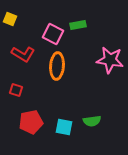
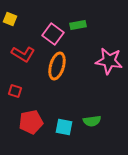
pink square: rotated 10 degrees clockwise
pink star: moved 1 px left, 1 px down
orange ellipse: rotated 12 degrees clockwise
red square: moved 1 px left, 1 px down
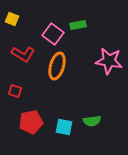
yellow square: moved 2 px right
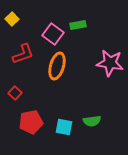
yellow square: rotated 24 degrees clockwise
red L-shape: rotated 50 degrees counterclockwise
pink star: moved 1 px right, 2 px down
red square: moved 2 px down; rotated 24 degrees clockwise
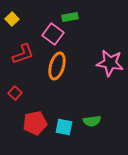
green rectangle: moved 8 px left, 8 px up
red pentagon: moved 4 px right, 1 px down
